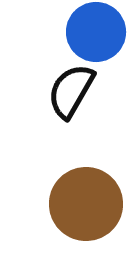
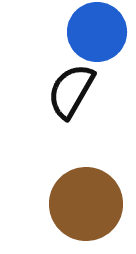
blue circle: moved 1 px right
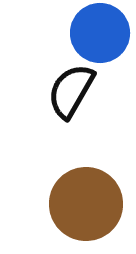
blue circle: moved 3 px right, 1 px down
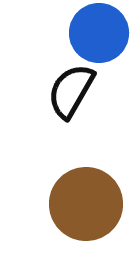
blue circle: moved 1 px left
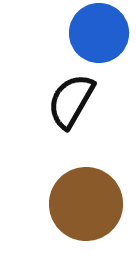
black semicircle: moved 10 px down
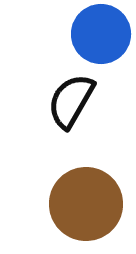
blue circle: moved 2 px right, 1 px down
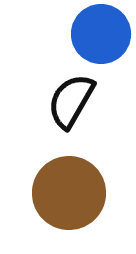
brown circle: moved 17 px left, 11 px up
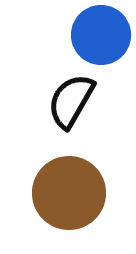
blue circle: moved 1 px down
